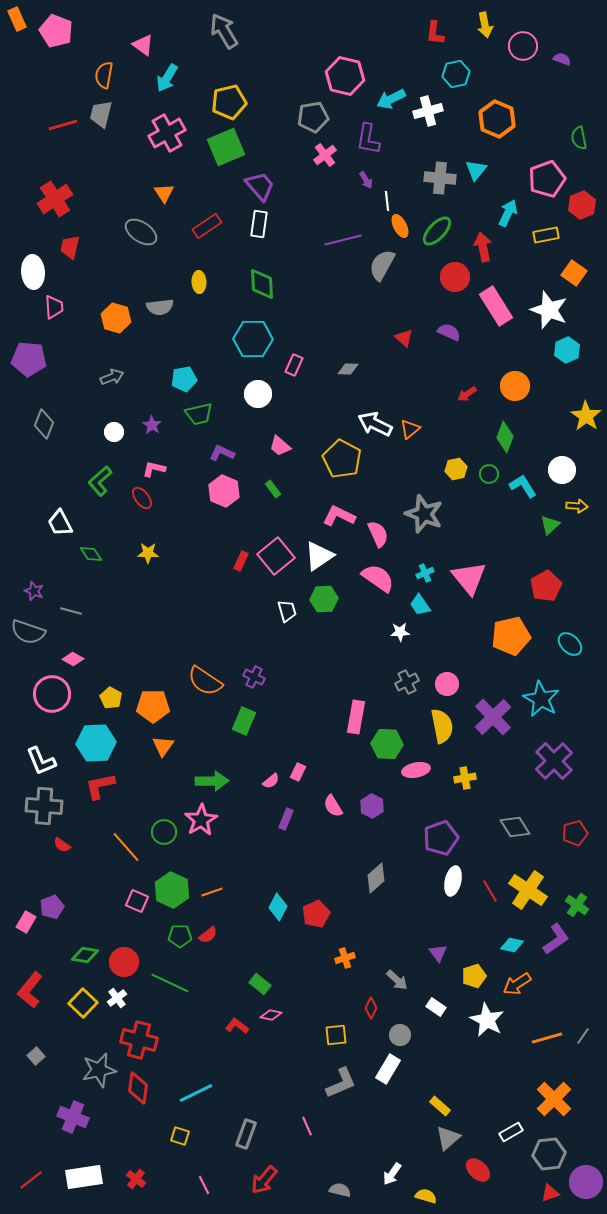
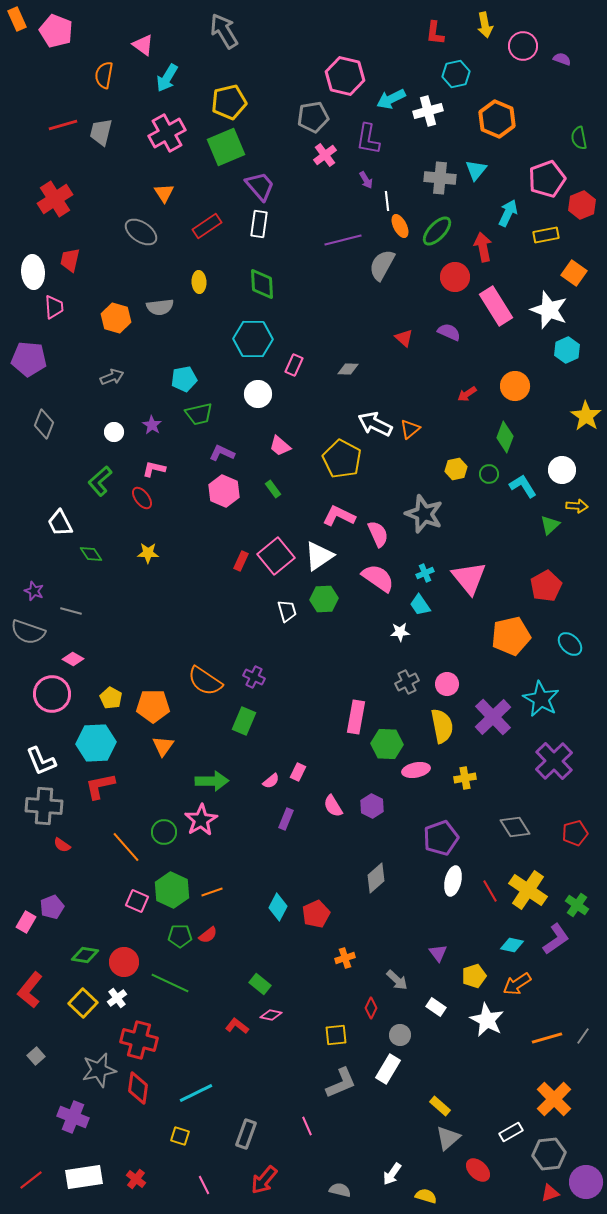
gray trapezoid at (101, 114): moved 18 px down
red trapezoid at (70, 247): moved 13 px down
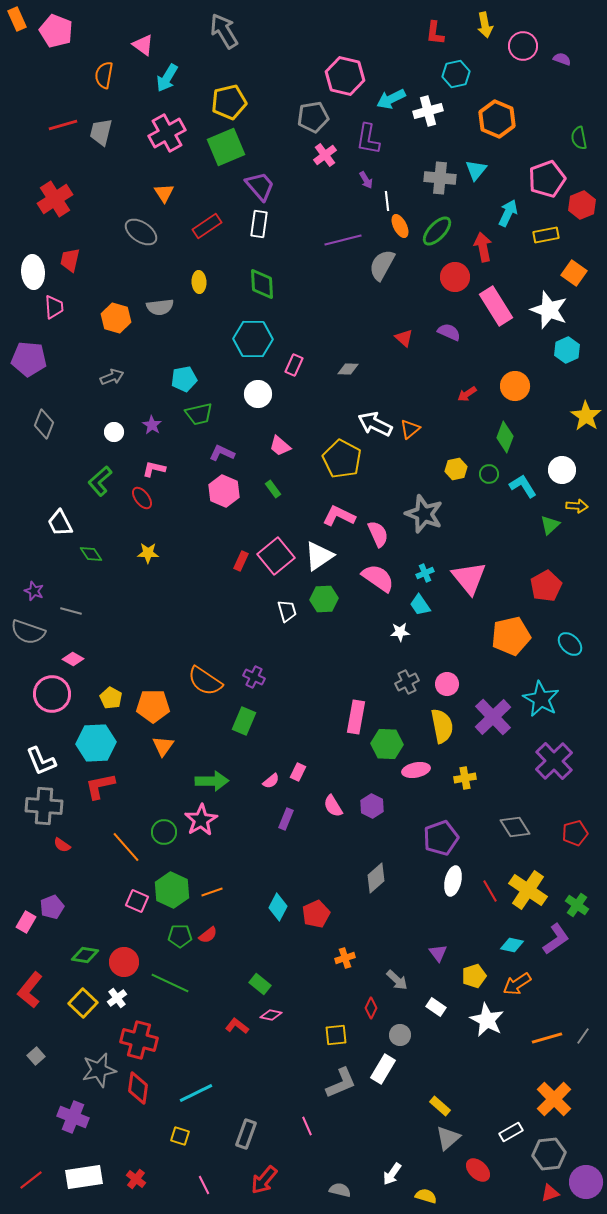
white rectangle at (388, 1069): moved 5 px left
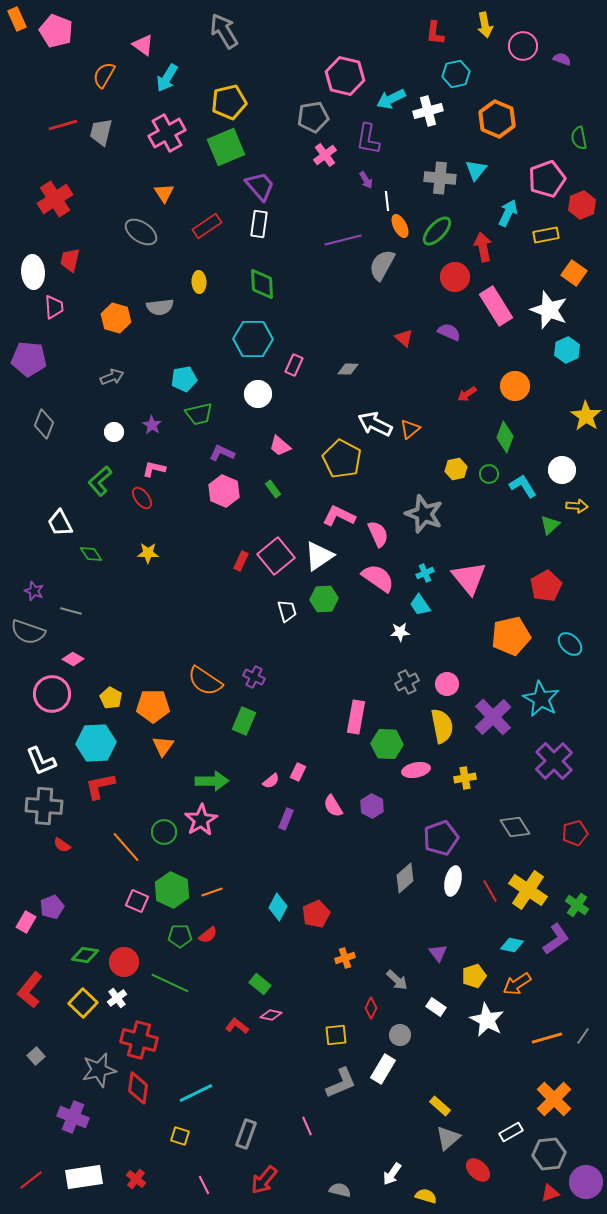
orange semicircle at (104, 75): rotated 20 degrees clockwise
gray diamond at (376, 878): moved 29 px right
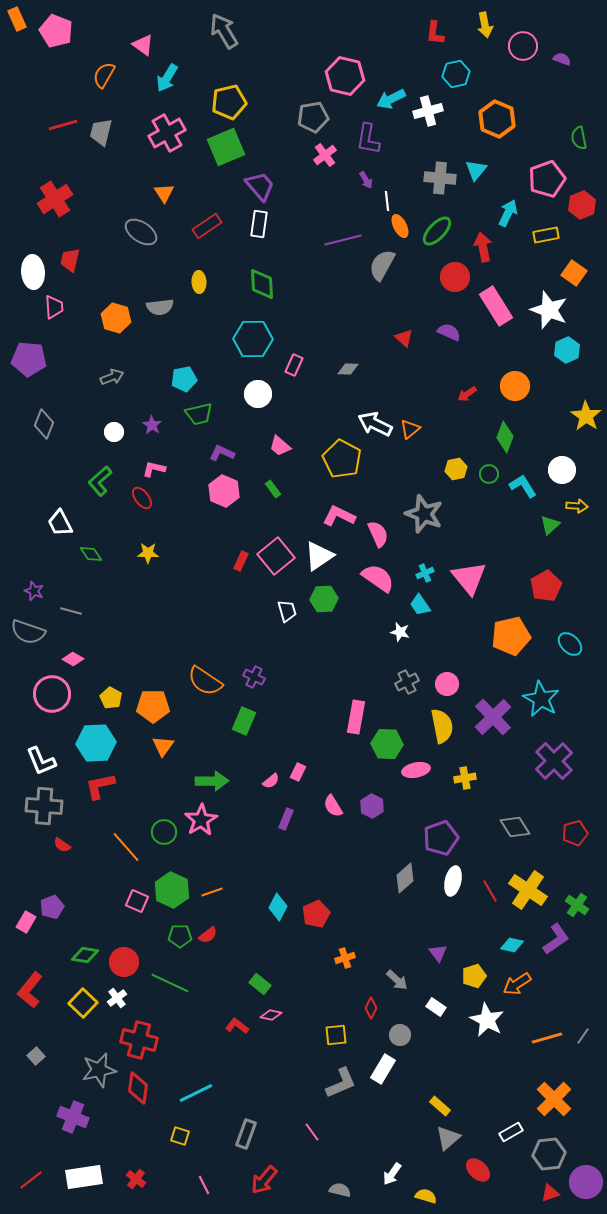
white star at (400, 632): rotated 18 degrees clockwise
pink line at (307, 1126): moved 5 px right, 6 px down; rotated 12 degrees counterclockwise
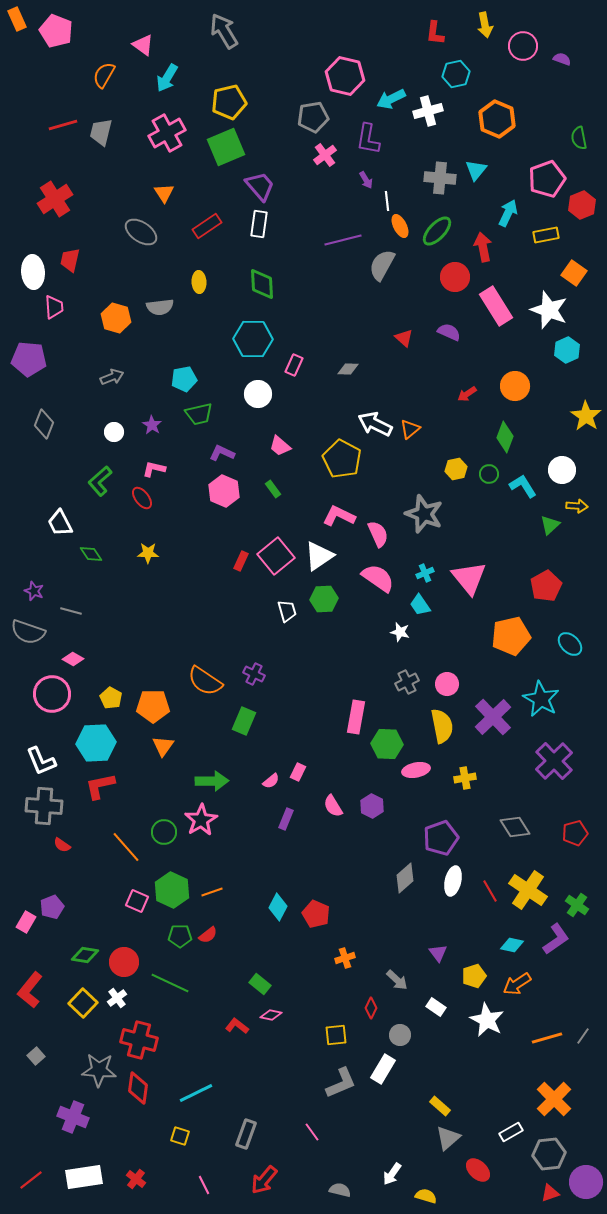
purple cross at (254, 677): moved 3 px up
red pentagon at (316, 914): rotated 24 degrees counterclockwise
gray star at (99, 1070): rotated 16 degrees clockwise
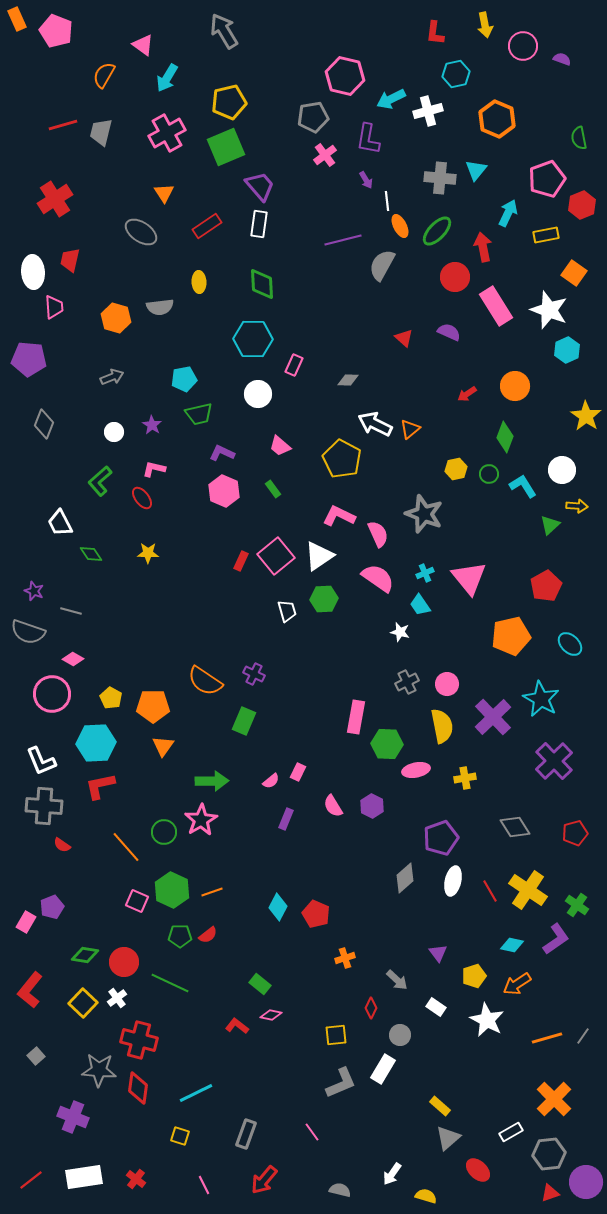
gray diamond at (348, 369): moved 11 px down
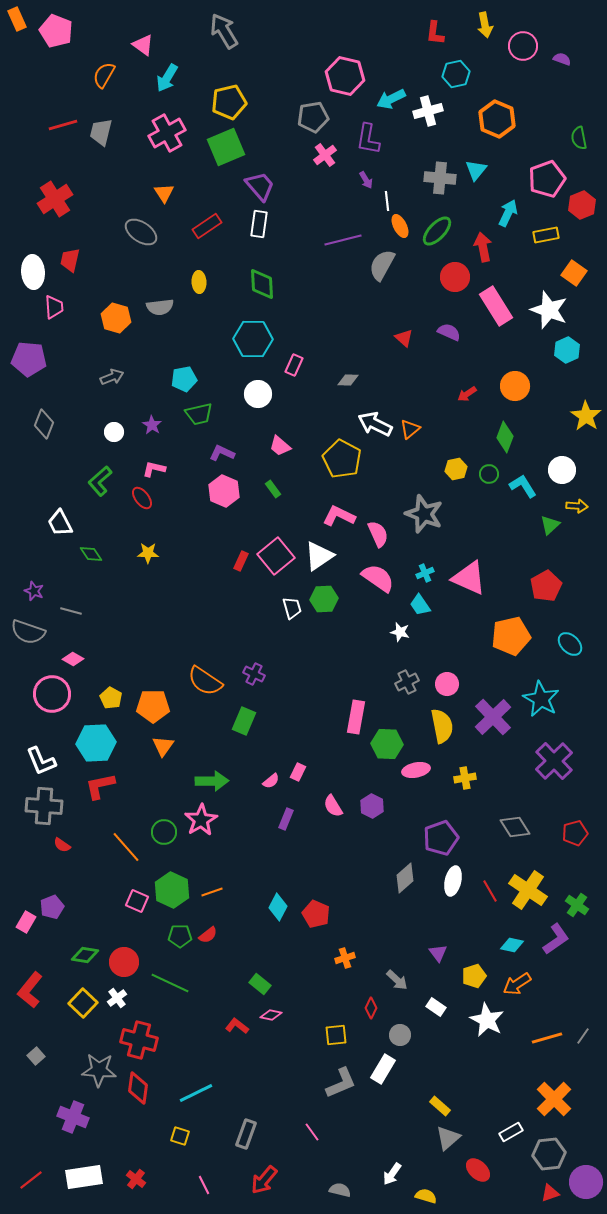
pink triangle at (469, 578): rotated 27 degrees counterclockwise
white trapezoid at (287, 611): moved 5 px right, 3 px up
